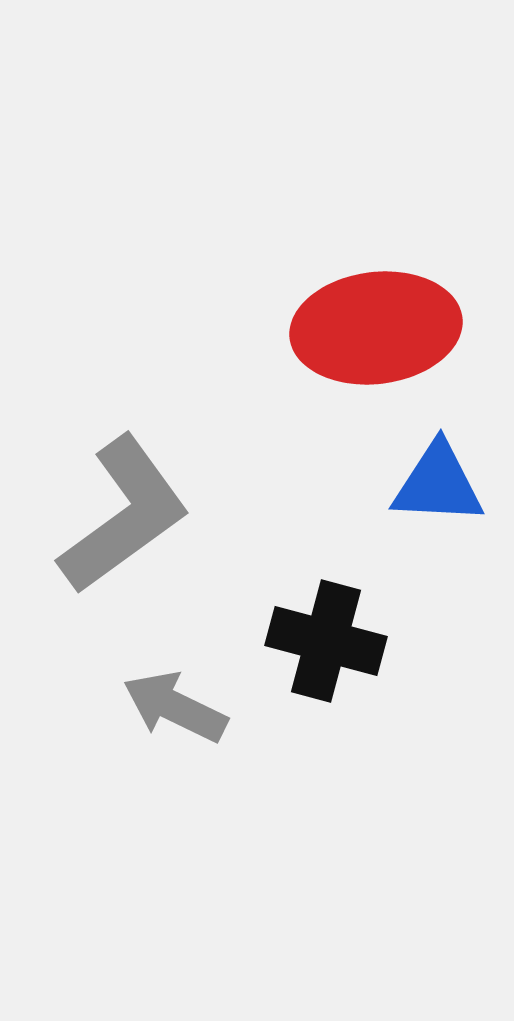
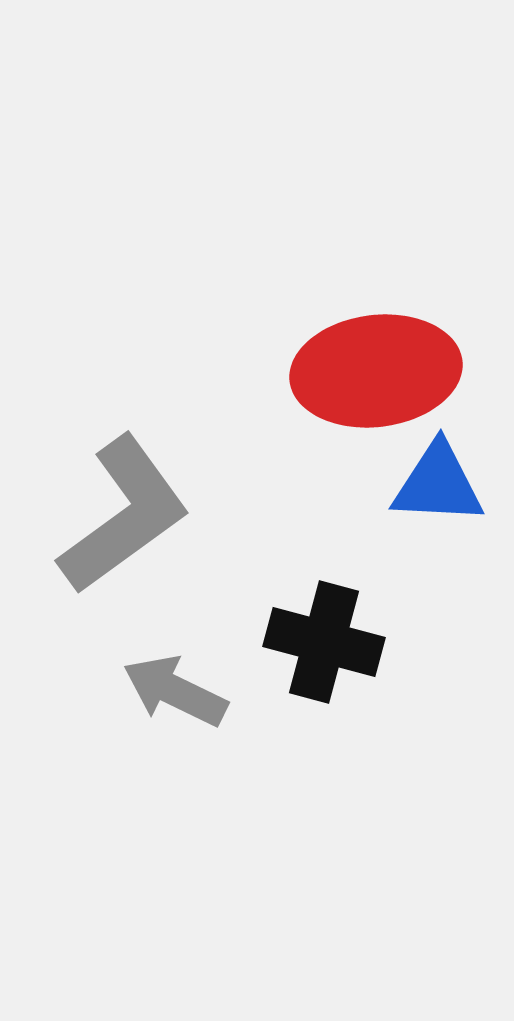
red ellipse: moved 43 px down
black cross: moved 2 px left, 1 px down
gray arrow: moved 16 px up
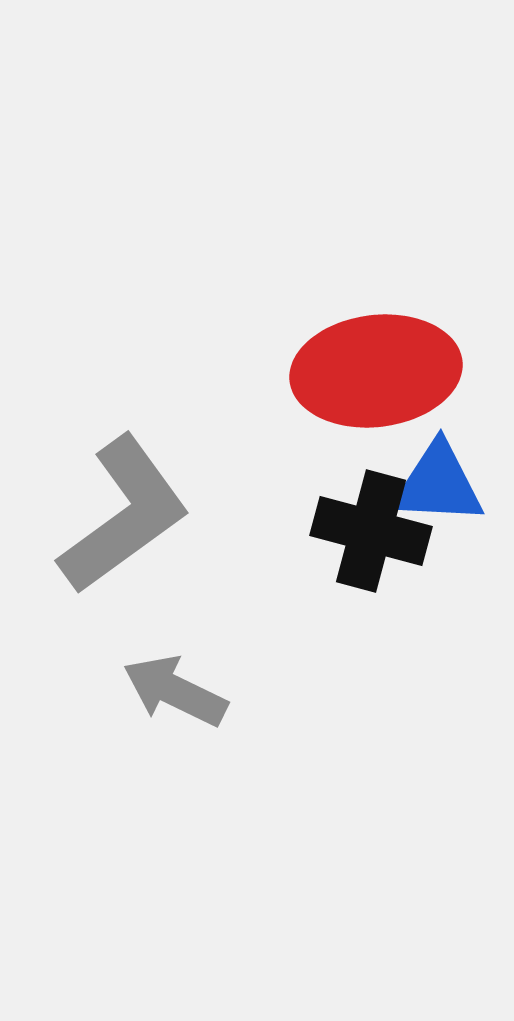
black cross: moved 47 px right, 111 px up
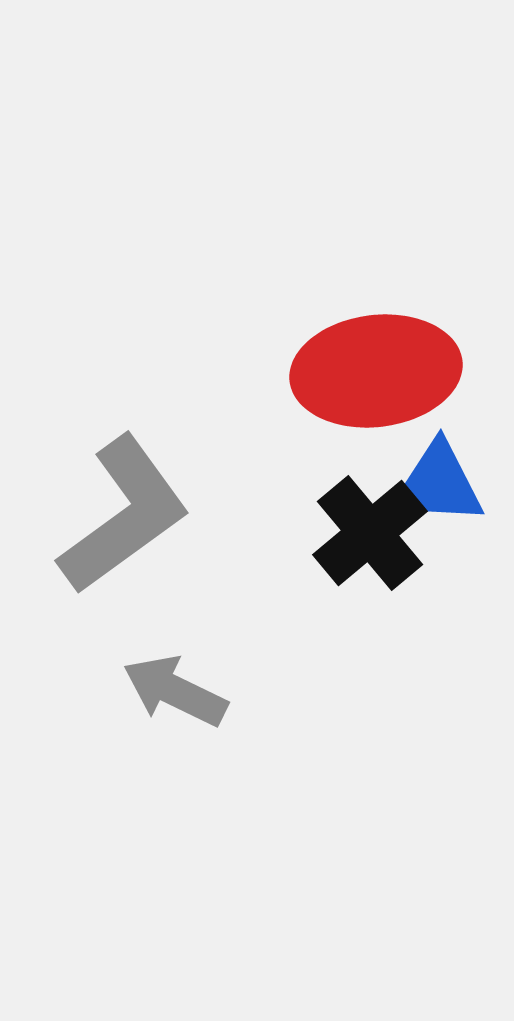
black cross: moved 1 px left, 2 px down; rotated 35 degrees clockwise
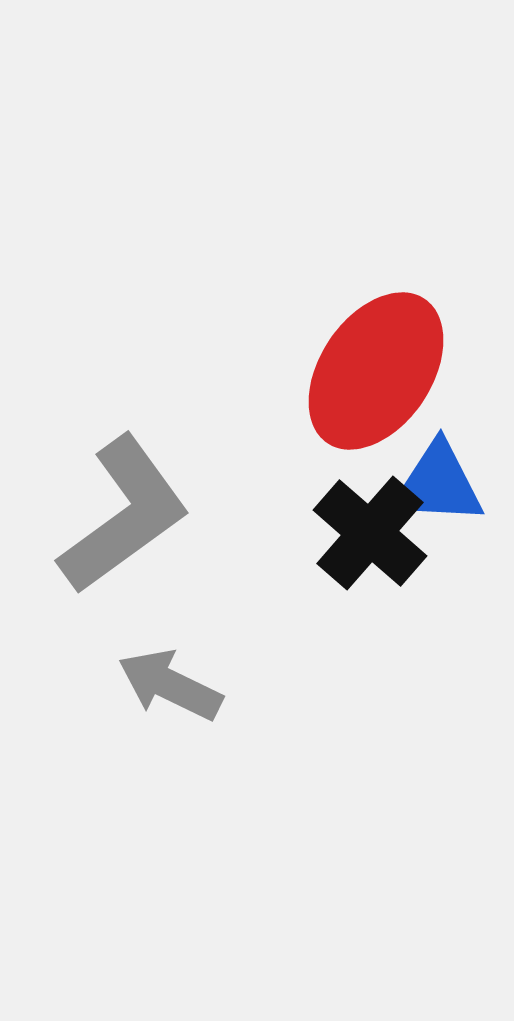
red ellipse: rotated 49 degrees counterclockwise
black cross: rotated 9 degrees counterclockwise
gray arrow: moved 5 px left, 6 px up
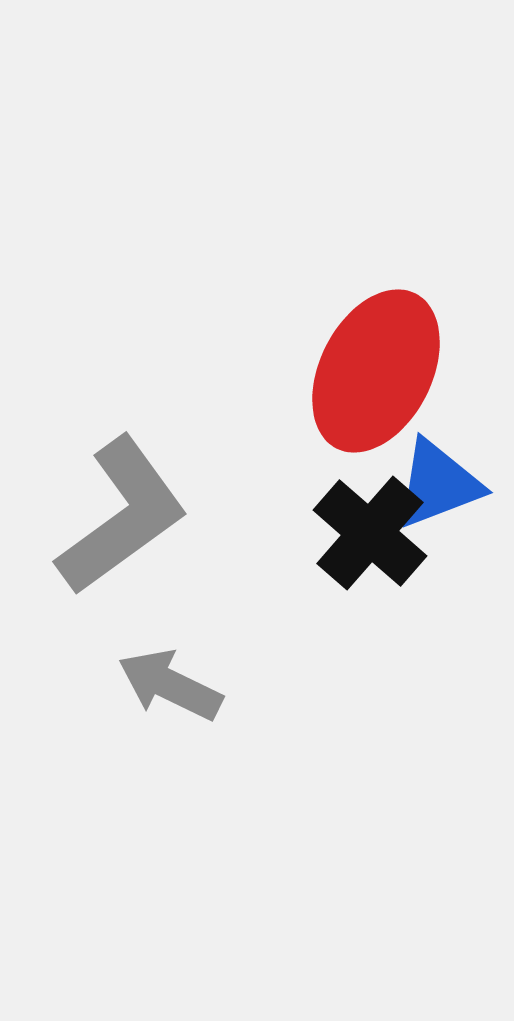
red ellipse: rotated 7 degrees counterclockwise
blue triangle: rotated 24 degrees counterclockwise
gray L-shape: moved 2 px left, 1 px down
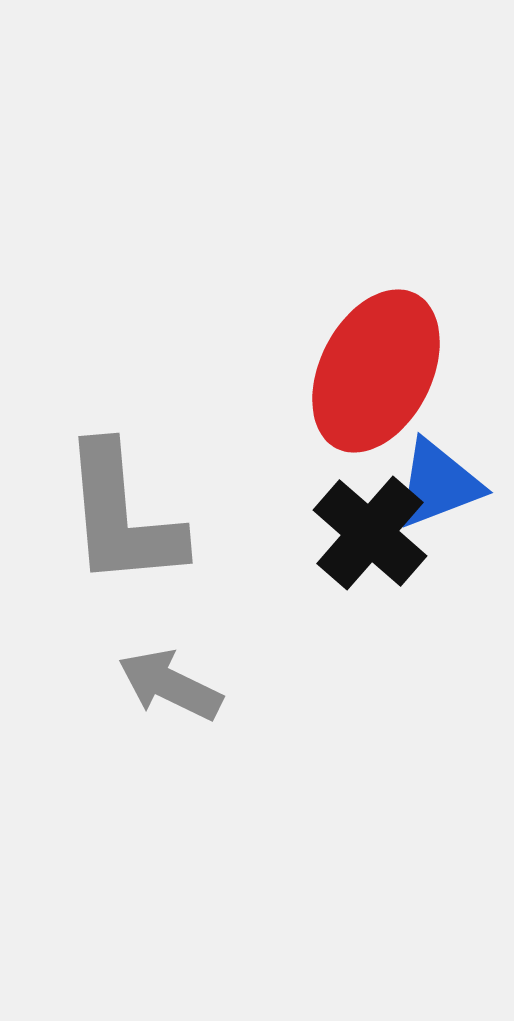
gray L-shape: rotated 121 degrees clockwise
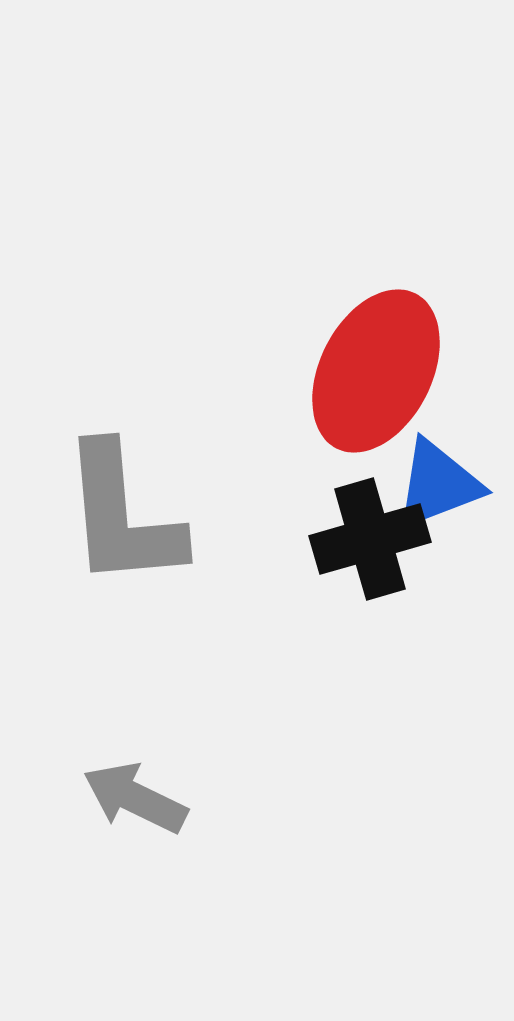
black cross: moved 6 px down; rotated 33 degrees clockwise
gray arrow: moved 35 px left, 113 px down
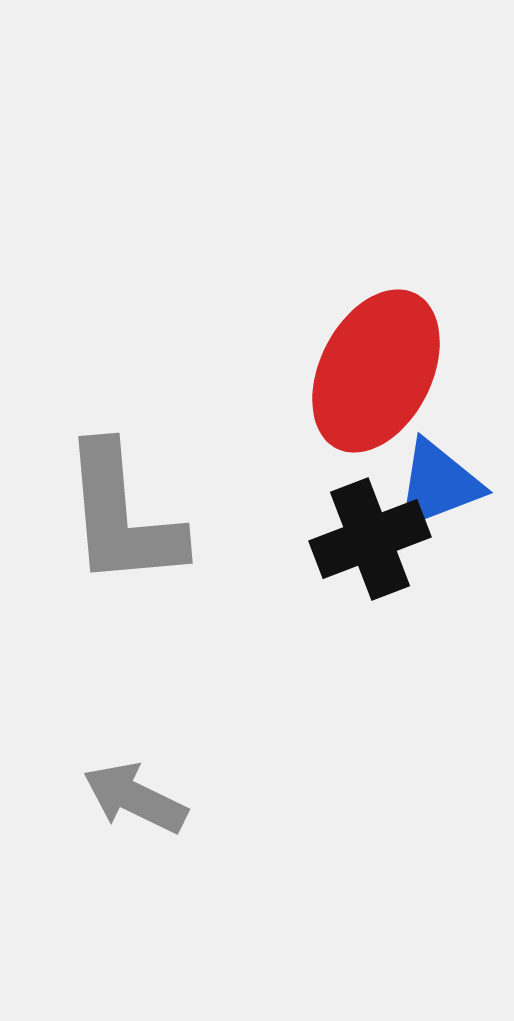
black cross: rotated 5 degrees counterclockwise
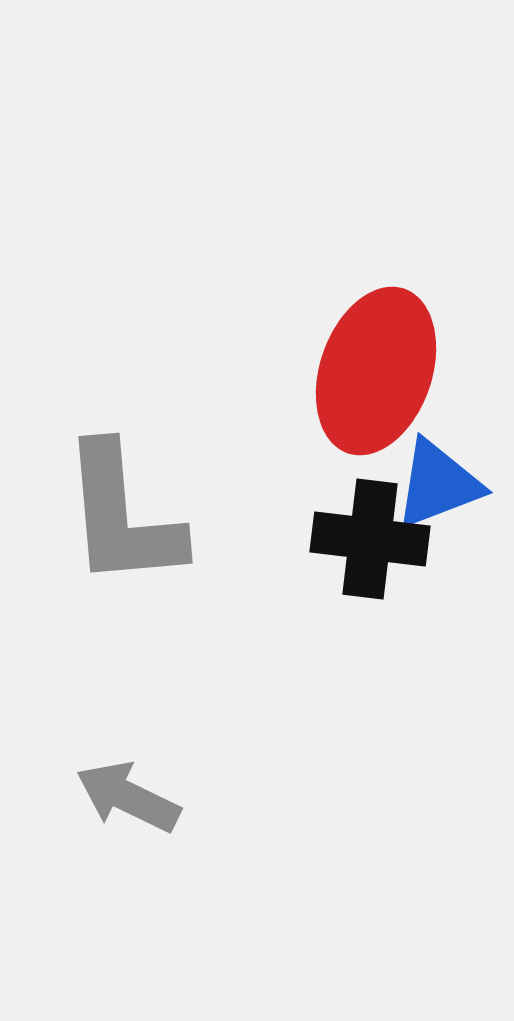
red ellipse: rotated 8 degrees counterclockwise
black cross: rotated 28 degrees clockwise
gray arrow: moved 7 px left, 1 px up
